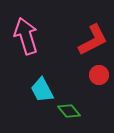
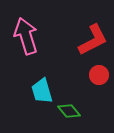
cyan trapezoid: moved 1 px down; rotated 12 degrees clockwise
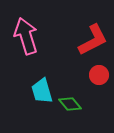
green diamond: moved 1 px right, 7 px up
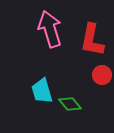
pink arrow: moved 24 px right, 7 px up
red L-shape: moved 1 px left; rotated 128 degrees clockwise
red circle: moved 3 px right
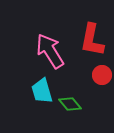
pink arrow: moved 22 px down; rotated 15 degrees counterclockwise
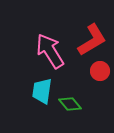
red L-shape: rotated 132 degrees counterclockwise
red circle: moved 2 px left, 4 px up
cyan trapezoid: rotated 24 degrees clockwise
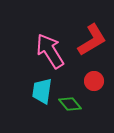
red circle: moved 6 px left, 10 px down
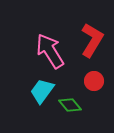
red L-shape: rotated 28 degrees counterclockwise
cyan trapezoid: rotated 28 degrees clockwise
green diamond: moved 1 px down
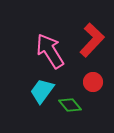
red L-shape: rotated 12 degrees clockwise
red circle: moved 1 px left, 1 px down
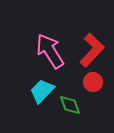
red L-shape: moved 10 px down
cyan trapezoid: rotated 8 degrees clockwise
green diamond: rotated 20 degrees clockwise
